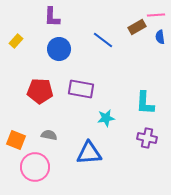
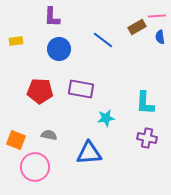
pink line: moved 1 px right, 1 px down
yellow rectangle: rotated 40 degrees clockwise
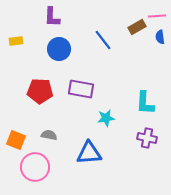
blue line: rotated 15 degrees clockwise
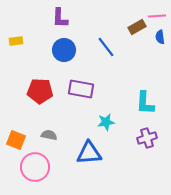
purple L-shape: moved 8 px right, 1 px down
blue line: moved 3 px right, 7 px down
blue circle: moved 5 px right, 1 px down
cyan star: moved 4 px down
purple cross: rotated 30 degrees counterclockwise
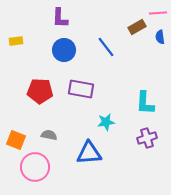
pink line: moved 1 px right, 3 px up
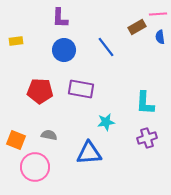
pink line: moved 1 px down
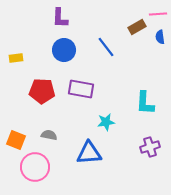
yellow rectangle: moved 17 px down
red pentagon: moved 2 px right
purple cross: moved 3 px right, 9 px down
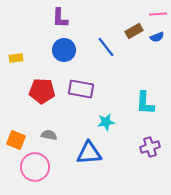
brown rectangle: moved 3 px left, 4 px down
blue semicircle: moved 3 px left; rotated 104 degrees counterclockwise
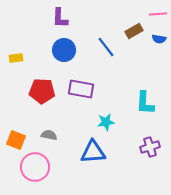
blue semicircle: moved 2 px right, 2 px down; rotated 32 degrees clockwise
blue triangle: moved 4 px right, 1 px up
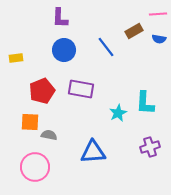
red pentagon: rotated 25 degrees counterclockwise
cyan star: moved 12 px right, 9 px up; rotated 18 degrees counterclockwise
orange square: moved 14 px right, 18 px up; rotated 18 degrees counterclockwise
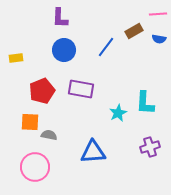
blue line: rotated 75 degrees clockwise
